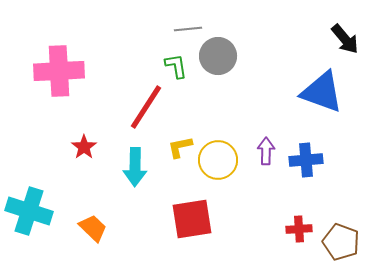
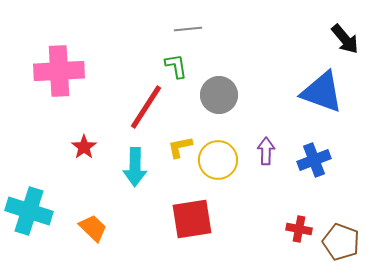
gray circle: moved 1 px right, 39 px down
blue cross: moved 8 px right; rotated 16 degrees counterclockwise
red cross: rotated 15 degrees clockwise
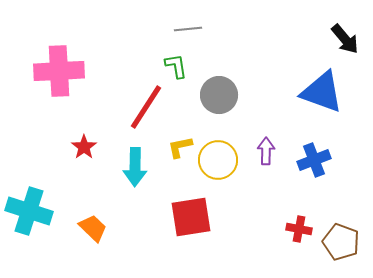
red square: moved 1 px left, 2 px up
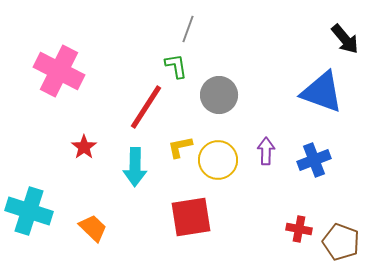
gray line: rotated 64 degrees counterclockwise
pink cross: rotated 30 degrees clockwise
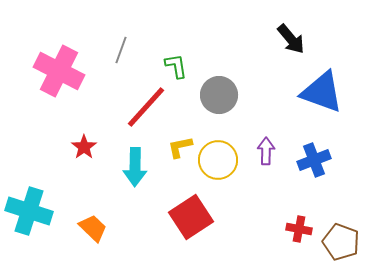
gray line: moved 67 px left, 21 px down
black arrow: moved 54 px left
red line: rotated 9 degrees clockwise
red square: rotated 24 degrees counterclockwise
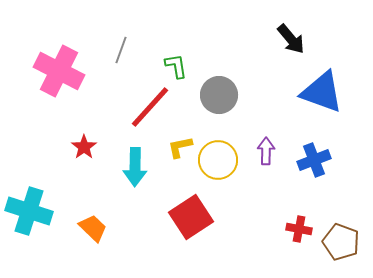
red line: moved 4 px right
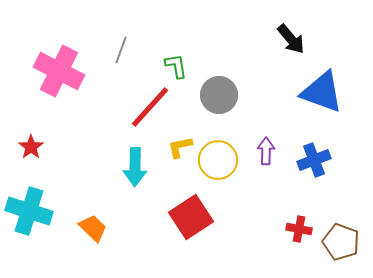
red star: moved 53 px left
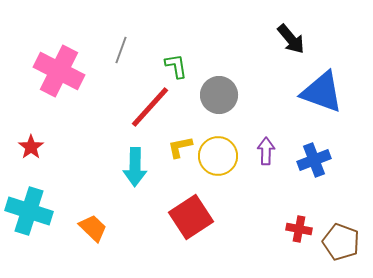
yellow circle: moved 4 px up
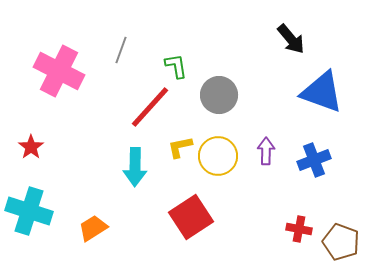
orange trapezoid: rotated 76 degrees counterclockwise
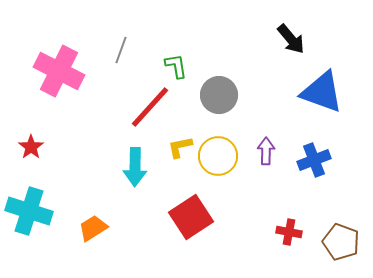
red cross: moved 10 px left, 3 px down
